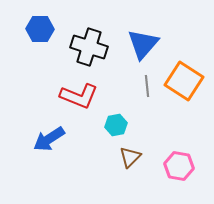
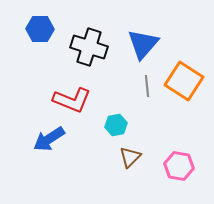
red L-shape: moved 7 px left, 4 px down
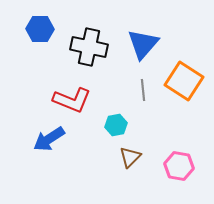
black cross: rotated 6 degrees counterclockwise
gray line: moved 4 px left, 4 px down
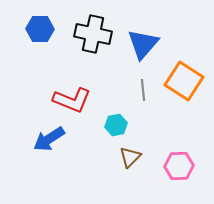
black cross: moved 4 px right, 13 px up
pink hexagon: rotated 12 degrees counterclockwise
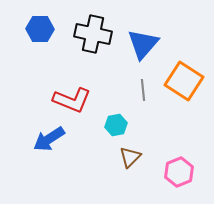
pink hexagon: moved 6 px down; rotated 20 degrees counterclockwise
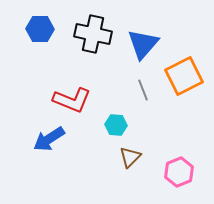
orange square: moved 5 px up; rotated 30 degrees clockwise
gray line: rotated 15 degrees counterclockwise
cyan hexagon: rotated 15 degrees clockwise
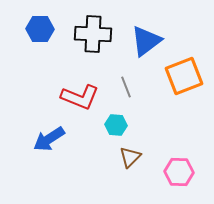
black cross: rotated 9 degrees counterclockwise
blue triangle: moved 3 px right, 3 px up; rotated 12 degrees clockwise
orange square: rotated 6 degrees clockwise
gray line: moved 17 px left, 3 px up
red L-shape: moved 8 px right, 3 px up
pink hexagon: rotated 24 degrees clockwise
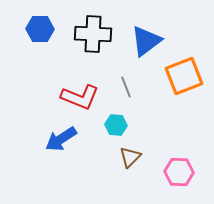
blue arrow: moved 12 px right
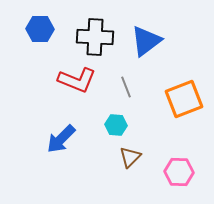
black cross: moved 2 px right, 3 px down
orange square: moved 23 px down
red L-shape: moved 3 px left, 17 px up
blue arrow: rotated 12 degrees counterclockwise
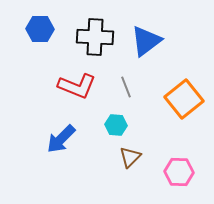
red L-shape: moved 6 px down
orange square: rotated 18 degrees counterclockwise
